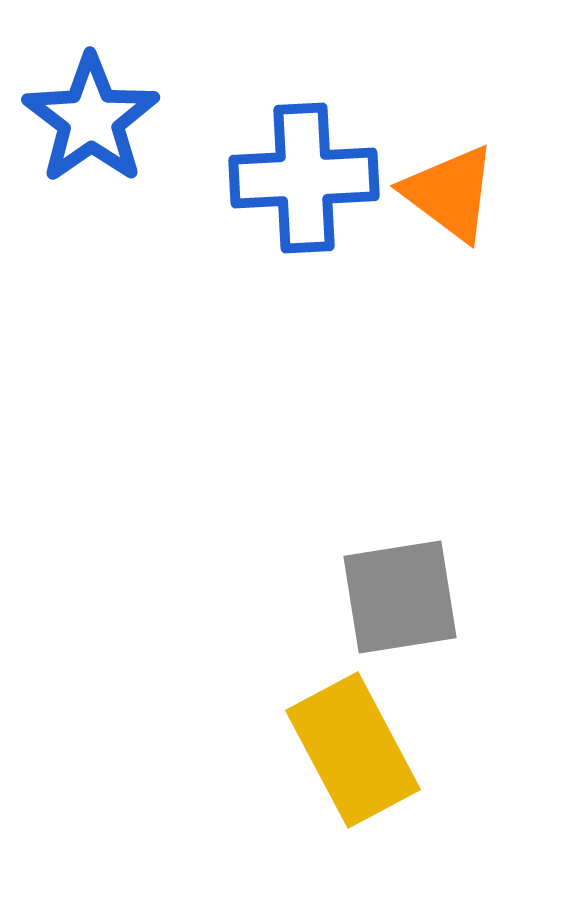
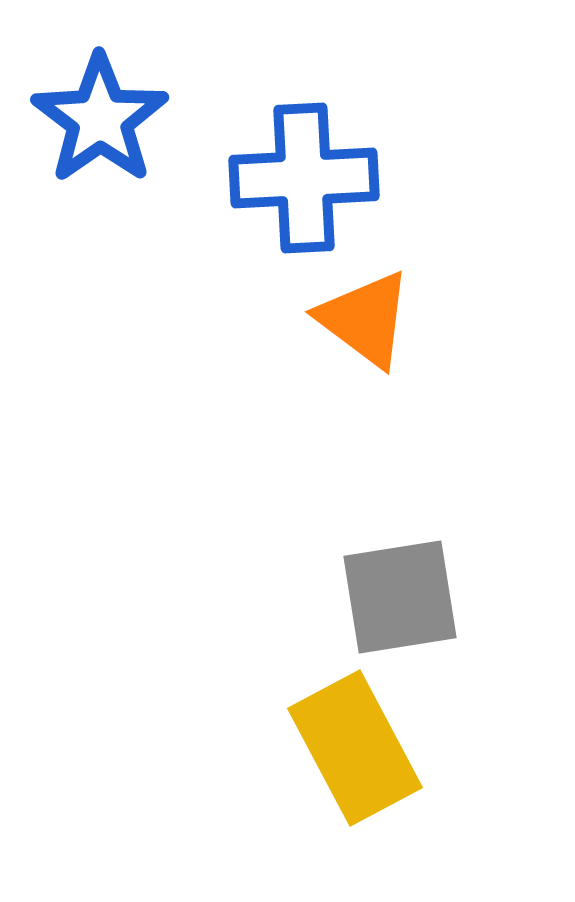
blue star: moved 9 px right
orange triangle: moved 85 px left, 126 px down
yellow rectangle: moved 2 px right, 2 px up
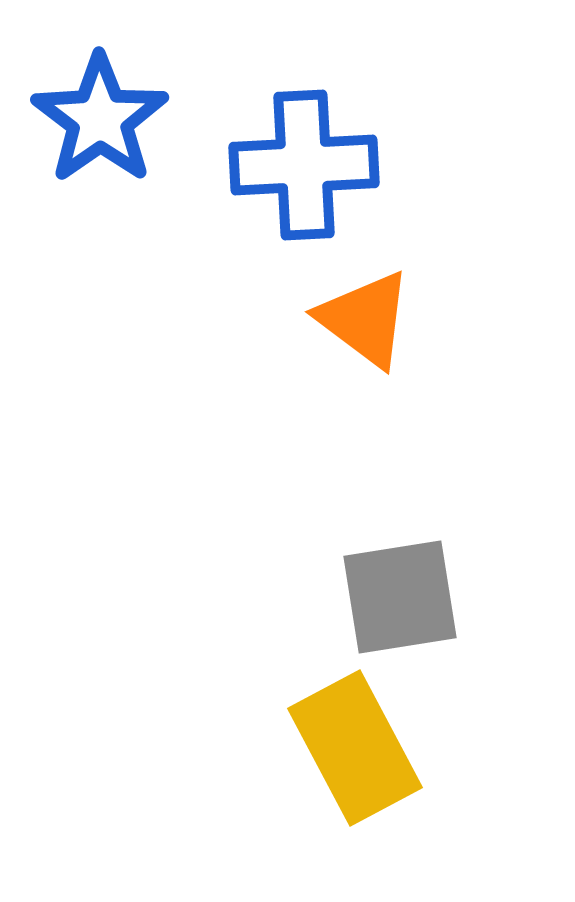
blue cross: moved 13 px up
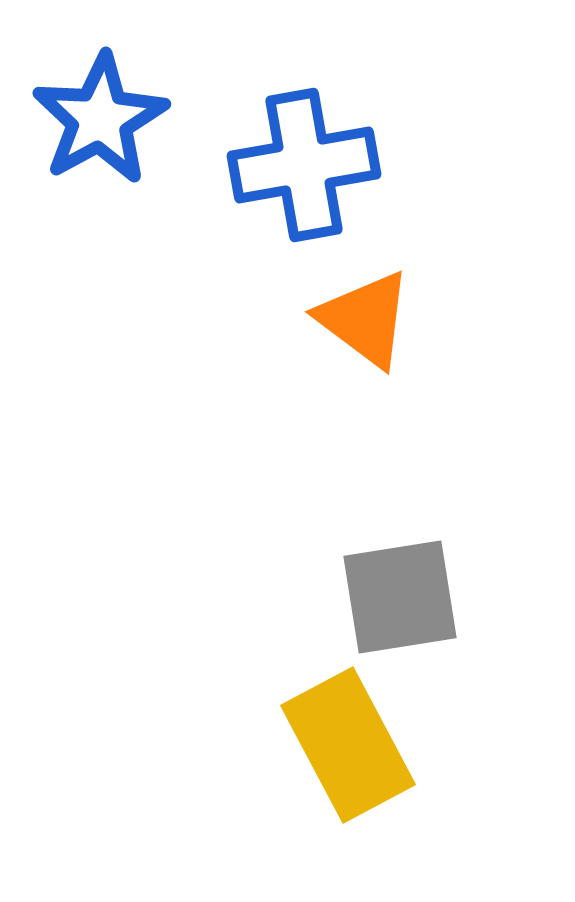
blue star: rotated 6 degrees clockwise
blue cross: rotated 7 degrees counterclockwise
yellow rectangle: moved 7 px left, 3 px up
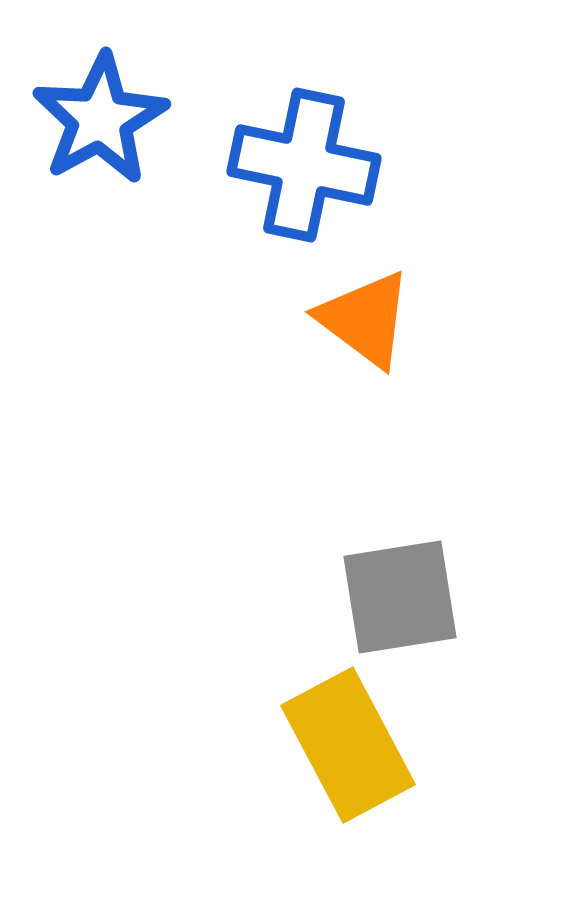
blue cross: rotated 22 degrees clockwise
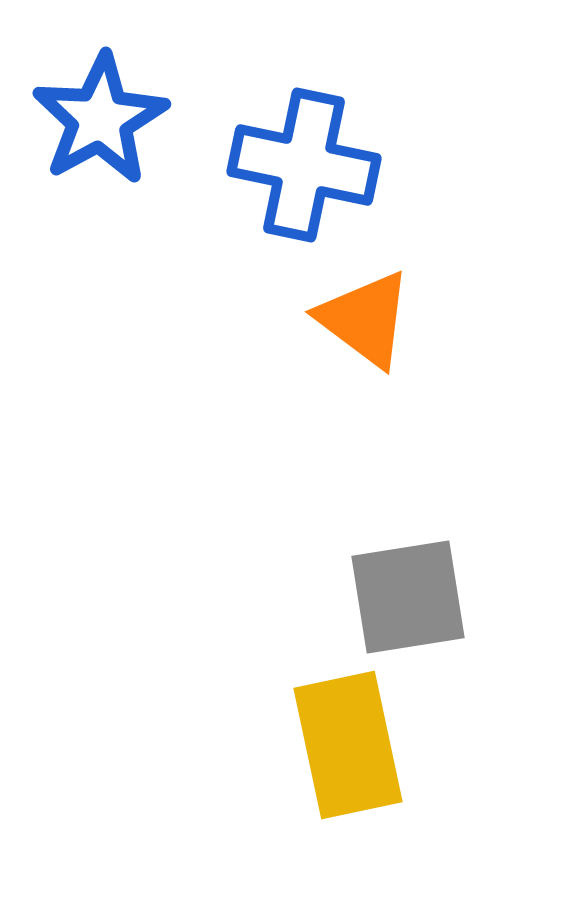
gray square: moved 8 px right
yellow rectangle: rotated 16 degrees clockwise
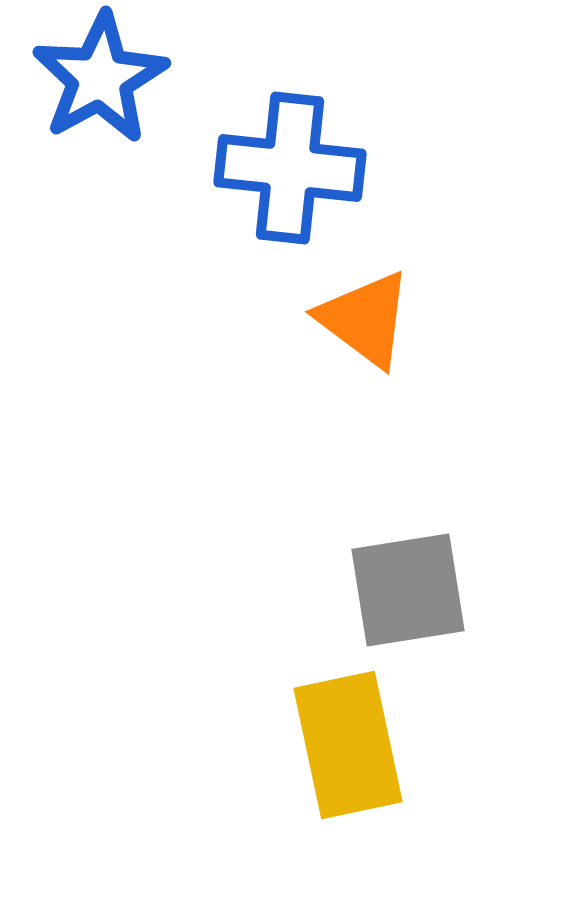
blue star: moved 41 px up
blue cross: moved 14 px left, 3 px down; rotated 6 degrees counterclockwise
gray square: moved 7 px up
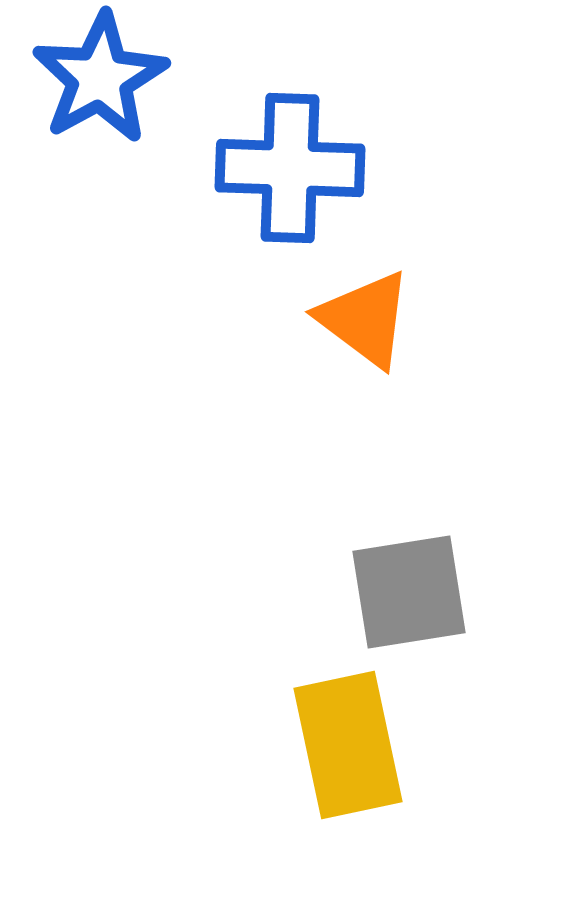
blue cross: rotated 4 degrees counterclockwise
gray square: moved 1 px right, 2 px down
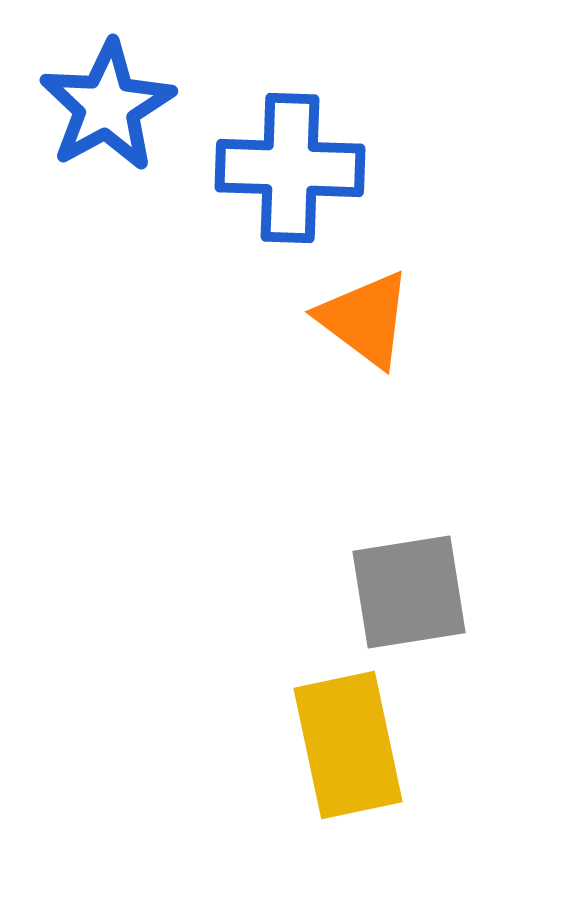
blue star: moved 7 px right, 28 px down
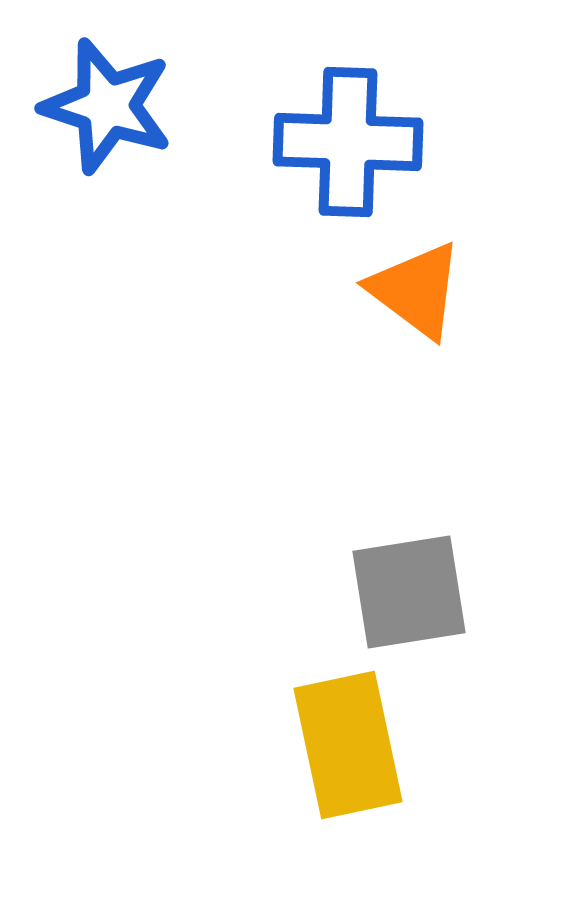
blue star: rotated 25 degrees counterclockwise
blue cross: moved 58 px right, 26 px up
orange triangle: moved 51 px right, 29 px up
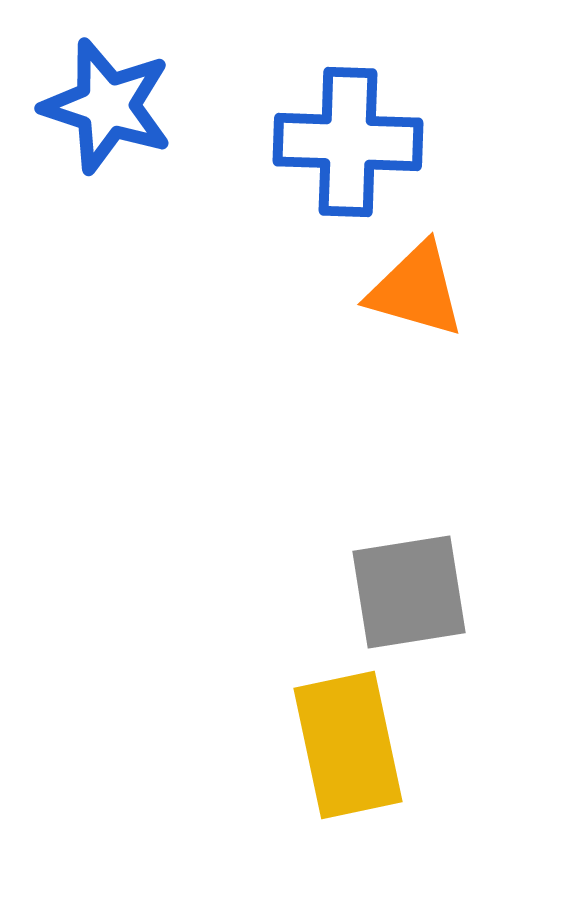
orange triangle: rotated 21 degrees counterclockwise
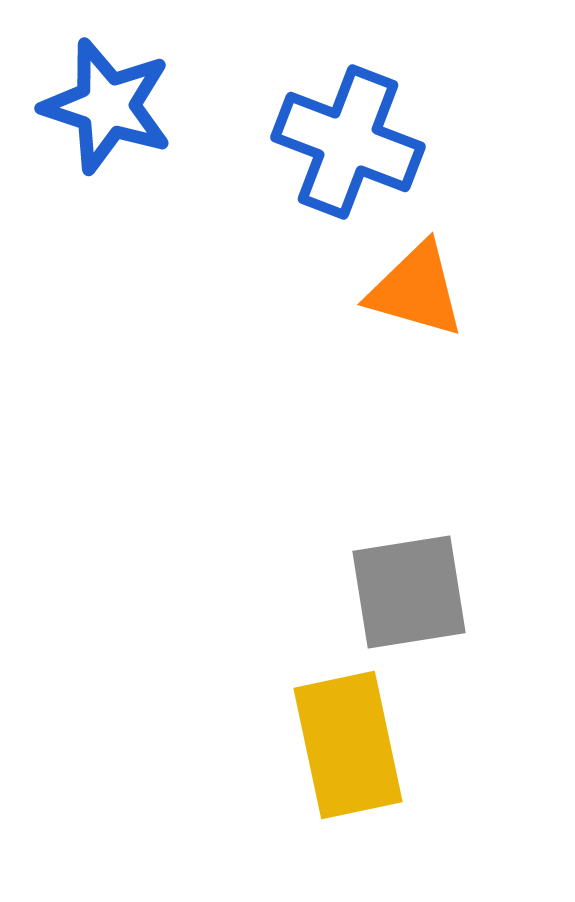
blue cross: rotated 19 degrees clockwise
